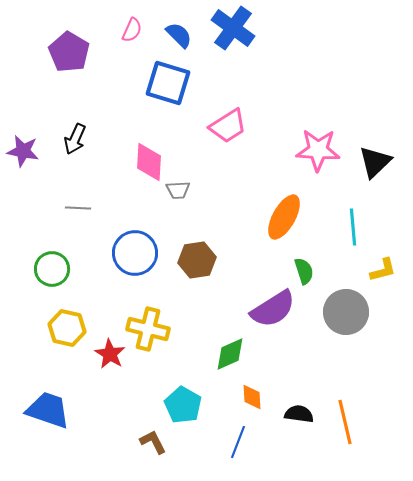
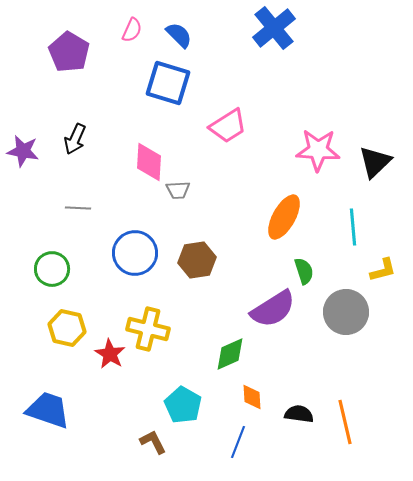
blue cross: moved 41 px right; rotated 15 degrees clockwise
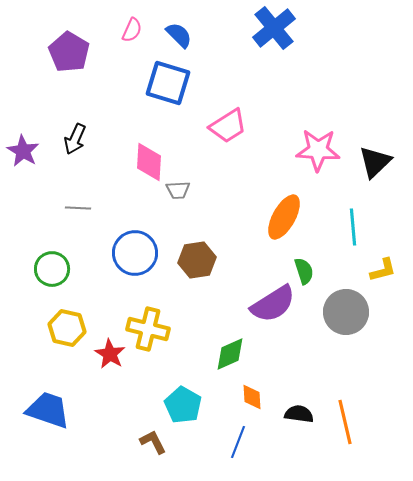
purple star: rotated 20 degrees clockwise
purple semicircle: moved 5 px up
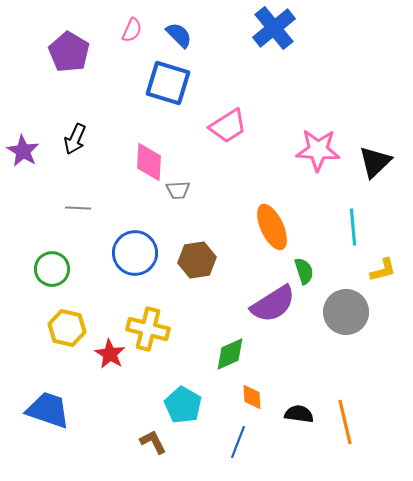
orange ellipse: moved 12 px left, 10 px down; rotated 54 degrees counterclockwise
